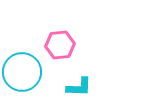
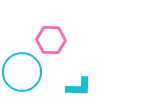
pink hexagon: moved 9 px left, 5 px up; rotated 8 degrees clockwise
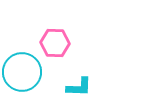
pink hexagon: moved 4 px right, 3 px down
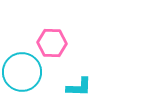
pink hexagon: moved 3 px left
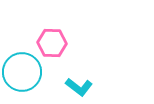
cyan L-shape: rotated 36 degrees clockwise
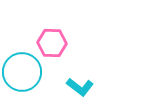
cyan L-shape: moved 1 px right
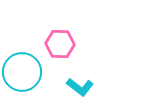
pink hexagon: moved 8 px right, 1 px down
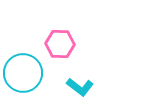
cyan circle: moved 1 px right, 1 px down
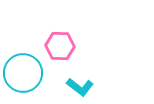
pink hexagon: moved 2 px down
